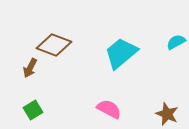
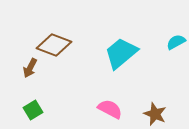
pink semicircle: moved 1 px right
brown star: moved 12 px left
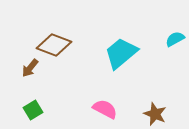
cyan semicircle: moved 1 px left, 3 px up
brown arrow: rotated 12 degrees clockwise
pink semicircle: moved 5 px left
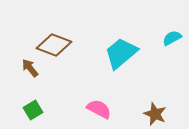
cyan semicircle: moved 3 px left, 1 px up
brown arrow: rotated 102 degrees clockwise
pink semicircle: moved 6 px left
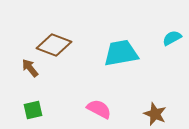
cyan trapezoid: rotated 30 degrees clockwise
green square: rotated 18 degrees clockwise
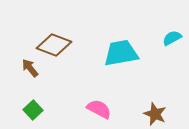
green square: rotated 30 degrees counterclockwise
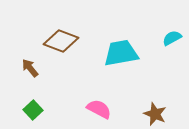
brown diamond: moved 7 px right, 4 px up
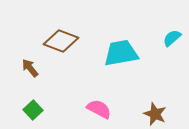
cyan semicircle: rotated 12 degrees counterclockwise
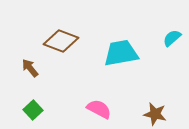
brown star: rotated 10 degrees counterclockwise
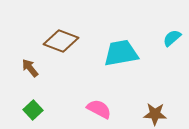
brown star: rotated 10 degrees counterclockwise
